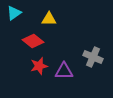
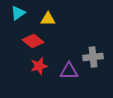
cyan triangle: moved 4 px right
yellow triangle: moved 1 px left
gray cross: rotated 30 degrees counterclockwise
purple triangle: moved 5 px right
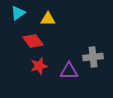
red diamond: rotated 15 degrees clockwise
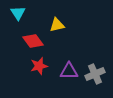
cyan triangle: rotated 28 degrees counterclockwise
yellow triangle: moved 9 px right, 6 px down; rotated 14 degrees counterclockwise
gray cross: moved 2 px right, 17 px down; rotated 18 degrees counterclockwise
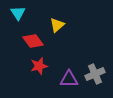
yellow triangle: rotated 28 degrees counterclockwise
purple triangle: moved 8 px down
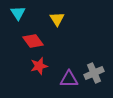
yellow triangle: moved 6 px up; rotated 21 degrees counterclockwise
gray cross: moved 1 px left, 1 px up
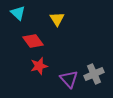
cyan triangle: rotated 14 degrees counterclockwise
gray cross: moved 1 px down
purple triangle: rotated 48 degrees clockwise
